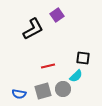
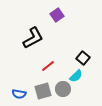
black L-shape: moved 9 px down
black square: rotated 32 degrees clockwise
red line: rotated 24 degrees counterclockwise
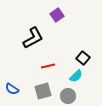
red line: rotated 24 degrees clockwise
gray circle: moved 5 px right, 7 px down
blue semicircle: moved 7 px left, 5 px up; rotated 24 degrees clockwise
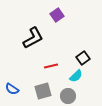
black square: rotated 16 degrees clockwise
red line: moved 3 px right
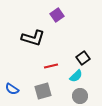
black L-shape: rotated 45 degrees clockwise
gray circle: moved 12 px right
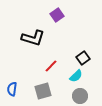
red line: rotated 32 degrees counterclockwise
blue semicircle: rotated 64 degrees clockwise
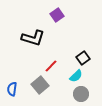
gray square: moved 3 px left, 6 px up; rotated 24 degrees counterclockwise
gray circle: moved 1 px right, 2 px up
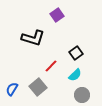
black square: moved 7 px left, 5 px up
cyan semicircle: moved 1 px left, 1 px up
gray square: moved 2 px left, 2 px down
blue semicircle: rotated 24 degrees clockwise
gray circle: moved 1 px right, 1 px down
